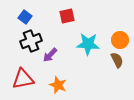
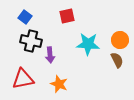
black cross: rotated 35 degrees clockwise
purple arrow: rotated 49 degrees counterclockwise
orange star: moved 1 px right, 1 px up
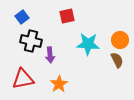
blue square: moved 3 px left; rotated 16 degrees clockwise
orange star: rotated 18 degrees clockwise
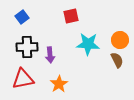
red square: moved 4 px right
black cross: moved 4 px left, 6 px down; rotated 15 degrees counterclockwise
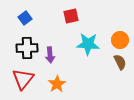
blue square: moved 3 px right, 1 px down
black cross: moved 1 px down
brown semicircle: moved 3 px right, 2 px down
red triangle: rotated 40 degrees counterclockwise
orange star: moved 2 px left
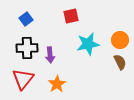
blue square: moved 1 px right, 1 px down
cyan star: rotated 15 degrees counterclockwise
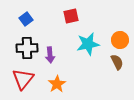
brown semicircle: moved 3 px left
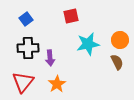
black cross: moved 1 px right
purple arrow: moved 3 px down
red triangle: moved 3 px down
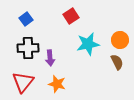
red square: rotated 21 degrees counterclockwise
orange star: rotated 24 degrees counterclockwise
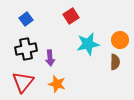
black cross: moved 2 px left, 1 px down; rotated 10 degrees counterclockwise
brown semicircle: moved 2 px left; rotated 28 degrees clockwise
